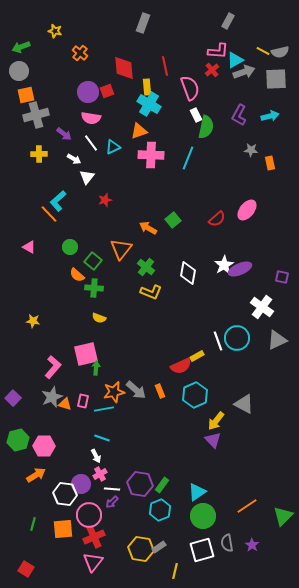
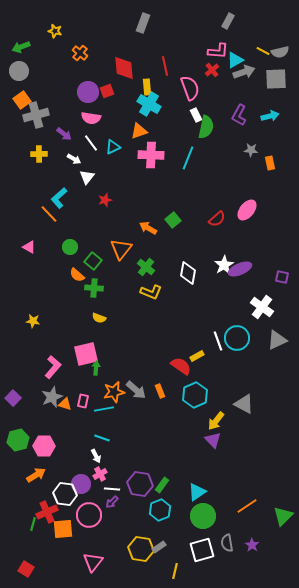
orange square at (26, 95): moved 4 px left, 5 px down; rotated 24 degrees counterclockwise
cyan L-shape at (58, 201): moved 1 px right, 3 px up
red semicircle at (181, 366): rotated 120 degrees counterclockwise
red cross at (94, 537): moved 47 px left, 25 px up
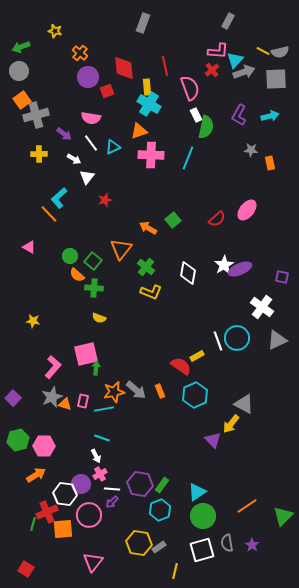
cyan triangle at (235, 60): rotated 18 degrees counterclockwise
purple circle at (88, 92): moved 15 px up
green circle at (70, 247): moved 9 px down
yellow arrow at (216, 421): moved 15 px right, 3 px down
yellow hexagon at (141, 549): moved 2 px left, 6 px up
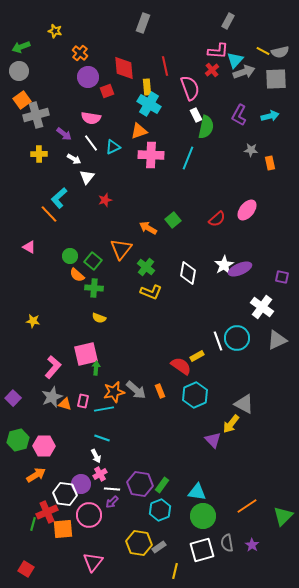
cyan triangle at (197, 492): rotated 42 degrees clockwise
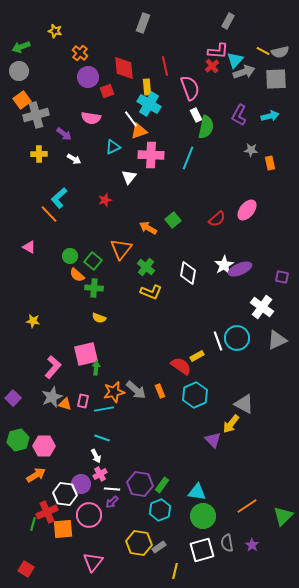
red cross at (212, 70): moved 4 px up
white line at (91, 143): moved 40 px right, 24 px up
white triangle at (87, 177): moved 42 px right
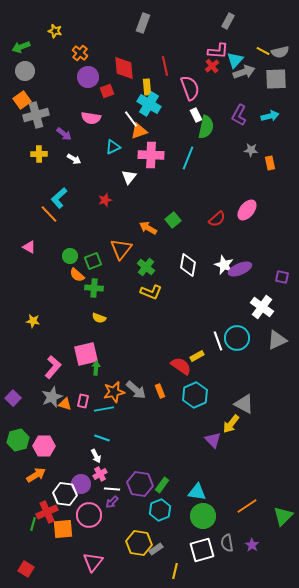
gray circle at (19, 71): moved 6 px right
green square at (93, 261): rotated 30 degrees clockwise
white star at (224, 265): rotated 18 degrees counterclockwise
white diamond at (188, 273): moved 8 px up
gray rectangle at (159, 547): moved 3 px left, 2 px down
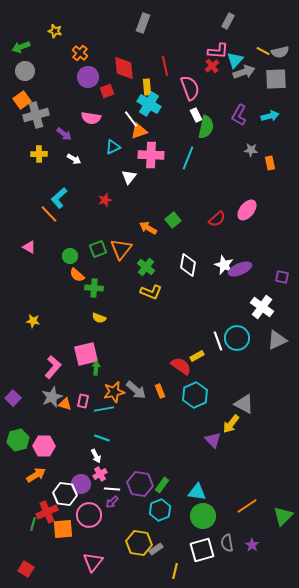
green square at (93, 261): moved 5 px right, 12 px up
